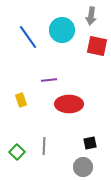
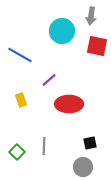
cyan circle: moved 1 px down
blue line: moved 8 px left, 18 px down; rotated 25 degrees counterclockwise
purple line: rotated 35 degrees counterclockwise
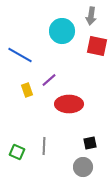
yellow rectangle: moved 6 px right, 10 px up
green square: rotated 21 degrees counterclockwise
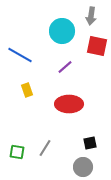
purple line: moved 16 px right, 13 px up
gray line: moved 1 px right, 2 px down; rotated 30 degrees clockwise
green square: rotated 14 degrees counterclockwise
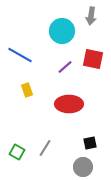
red square: moved 4 px left, 13 px down
green square: rotated 21 degrees clockwise
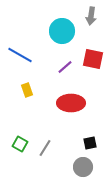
red ellipse: moved 2 px right, 1 px up
green square: moved 3 px right, 8 px up
